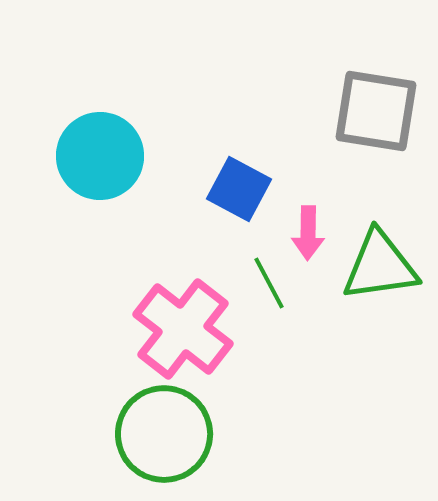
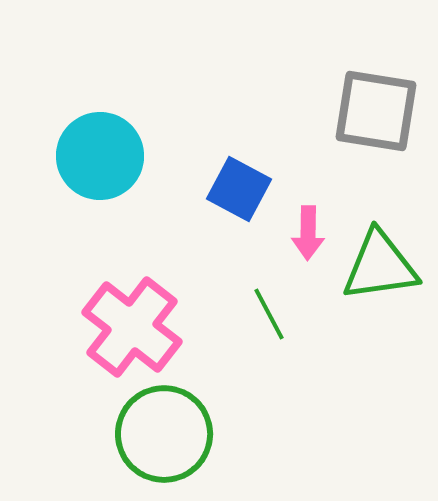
green line: moved 31 px down
pink cross: moved 51 px left, 2 px up
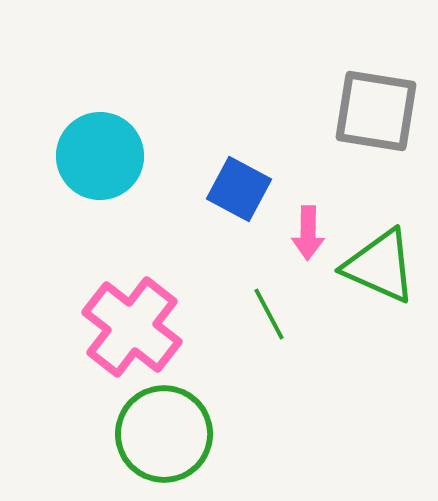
green triangle: rotated 32 degrees clockwise
